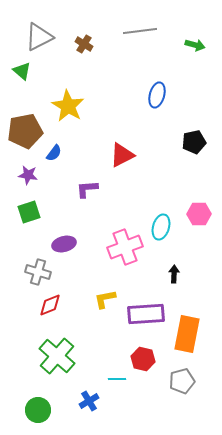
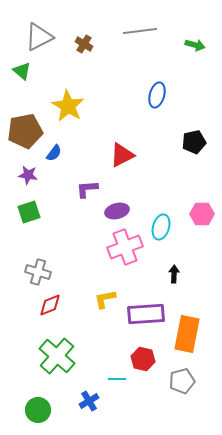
pink hexagon: moved 3 px right
purple ellipse: moved 53 px right, 33 px up
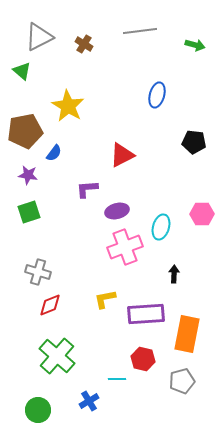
black pentagon: rotated 20 degrees clockwise
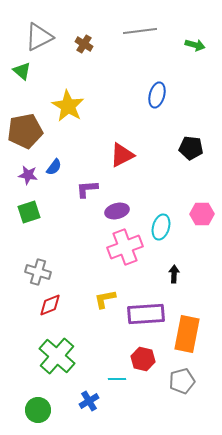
black pentagon: moved 3 px left, 6 px down
blue semicircle: moved 14 px down
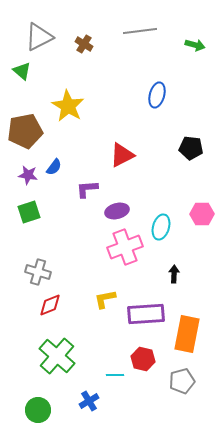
cyan line: moved 2 px left, 4 px up
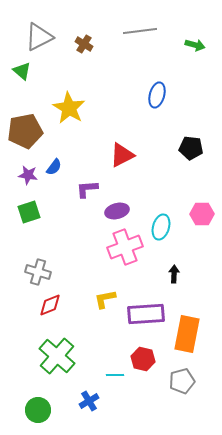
yellow star: moved 1 px right, 2 px down
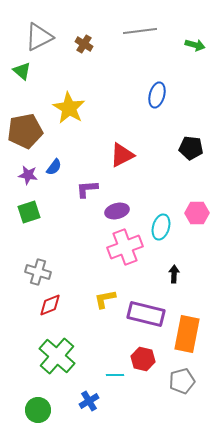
pink hexagon: moved 5 px left, 1 px up
purple rectangle: rotated 18 degrees clockwise
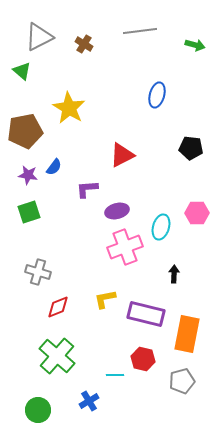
red diamond: moved 8 px right, 2 px down
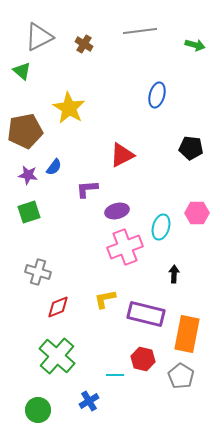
gray pentagon: moved 1 px left, 5 px up; rotated 25 degrees counterclockwise
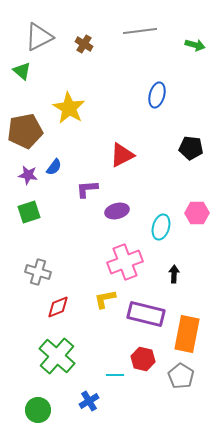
pink cross: moved 15 px down
